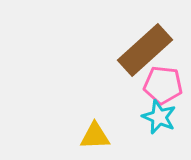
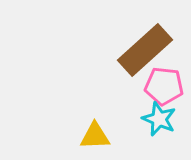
pink pentagon: moved 1 px right, 1 px down
cyan star: moved 2 px down
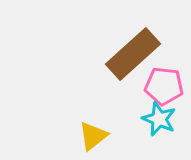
brown rectangle: moved 12 px left, 4 px down
yellow triangle: moved 2 px left; rotated 36 degrees counterclockwise
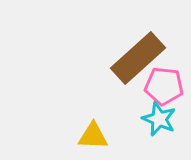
brown rectangle: moved 5 px right, 4 px down
yellow triangle: rotated 40 degrees clockwise
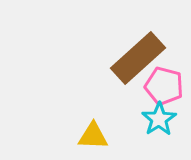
pink pentagon: rotated 9 degrees clockwise
cyan star: rotated 16 degrees clockwise
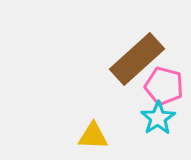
brown rectangle: moved 1 px left, 1 px down
cyan star: moved 1 px left, 1 px up
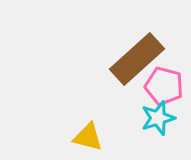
cyan star: rotated 16 degrees clockwise
yellow triangle: moved 5 px left, 1 px down; rotated 12 degrees clockwise
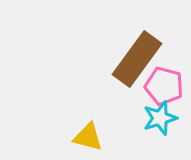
brown rectangle: rotated 12 degrees counterclockwise
cyan star: moved 2 px right
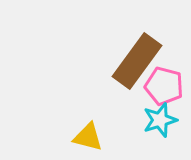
brown rectangle: moved 2 px down
cyan star: moved 2 px down
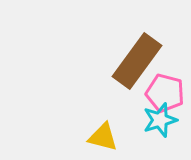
pink pentagon: moved 1 px right, 7 px down
yellow triangle: moved 15 px right
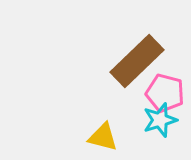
brown rectangle: rotated 10 degrees clockwise
